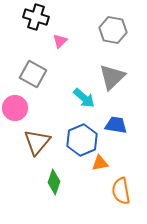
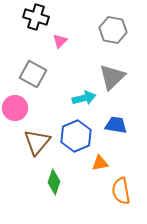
cyan arrow: rotated 55 degrees counterclockwise
blue hexagon: moved 6 px left, 4 px up
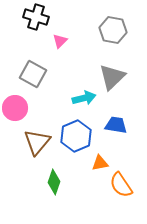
orange semicircle: moved 6 px up; rotated 24 degrees counterclockwise
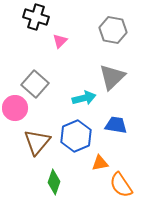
gray square: moved 2 px right, 10 px down; rotated 12 degrees clockwise
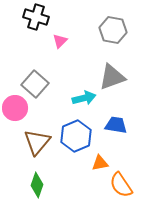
gray triangle: rotated 24 degrees clockwise
green diamond: moved 17 px left, 3 px down
